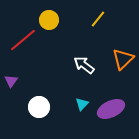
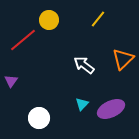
white circle: moved 11 px down
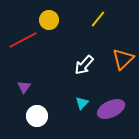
red line: rotated 12 degrees clockwise
white arrow: rotated 85 degrees counterclockwise
purple triangle: moved 13 px right, 6 px down
cyan triangle: moved 1 px up
white circle: moved 2 px left, 2 px up
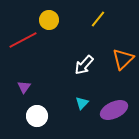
purple ellipse: moved 3 px right, 1 px down
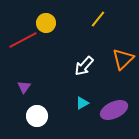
yellow circle: moved 3 px left, 3 px down
white arrow: moved 1 px down
cyan triangle: rotated 16 degrees clockwise
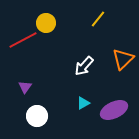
purple triangle: moved 1 px right
cyan triangle: moved 1 px right
